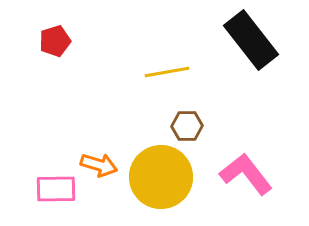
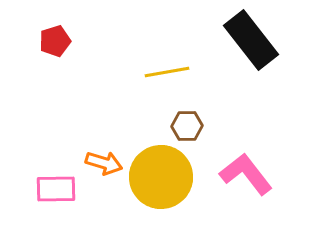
orange arrow: moved 5 px right, 2 px up
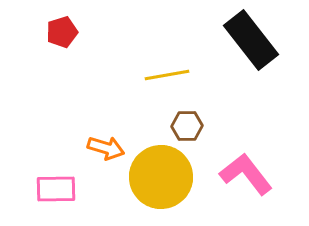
red pentagon: moved 7 px right, 9 px up
yellow line: moved 3 px down
orange arrow: moved 2 px right, 15 px up
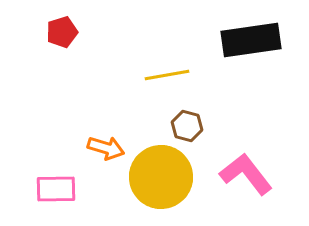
black rectangle: rotated 60 degrees counterclockwise
brown hexagon: rotated 16 degrees clockwise
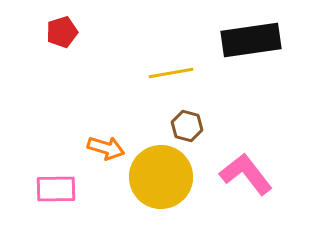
yellow line: moved 4 px right, 2 px up
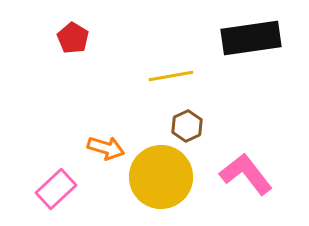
red pentagon: moved 11 px right, 6 px down; rotated 24 degrees counterclockwise
black rectangle: moved 2 px up
yellow line: moved 3 px down
brown hexagon: rotated 20 degrees clockwise
pink rectangle: rotated 42 degrees counterclockwise
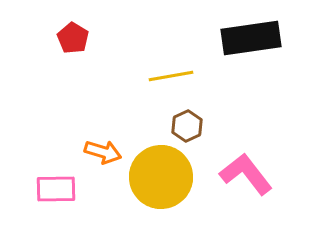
orange arrow: moved 3 px left, 4 px down
pink rectangle: rotated 42 degrees clockwise
